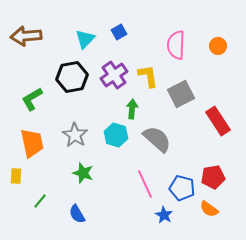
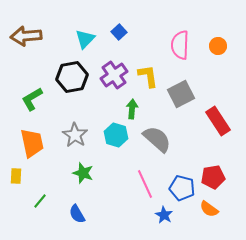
blue square: rotated 14 degrees counterclockwise
pink semicircle: moved 4 px right
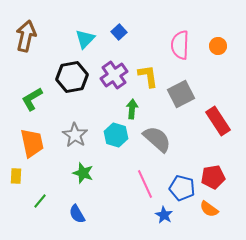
brown arrow: rotated 108 degrees clockwise
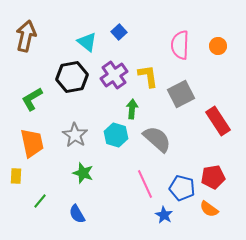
cyan triangle: moved 2 px right, 3 px down; rotated 35 degrees counterclockwise
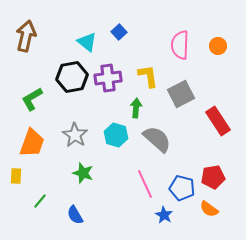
purple cross: moved 6 px left, 3 px down; rotated 28 degrees clockwise
green arrow: moved 4 px right, 1 px up
orange trapezoid: rotated 32 degrees clockwise
blue semicircle: moved 2 px left, 1 px down
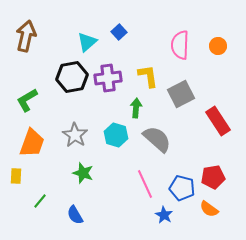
cyan triangle: rotated 40 degrees clockwise
green L-shape: moved 5 px left, 1 px down
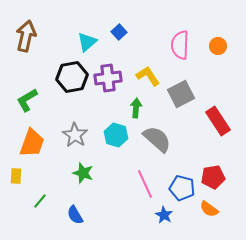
yellow L-shape: rotated 25 degrees counterclockwise
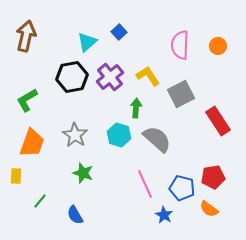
purple cross: moved 2 px right, 1 px up; rotated 32 degrees counterclockwise
cyan hexagon: moved 3 px right
